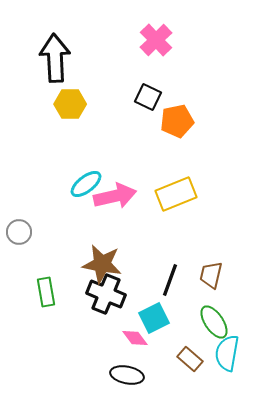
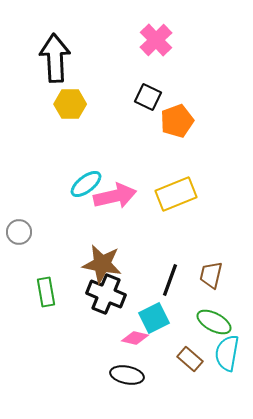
orange pentagon: rotated 8 degrees counterclockwise
green ellipse: rotated 28 degrees counterclockwise
pink diamond: rotated 40 degrees counterclockwise
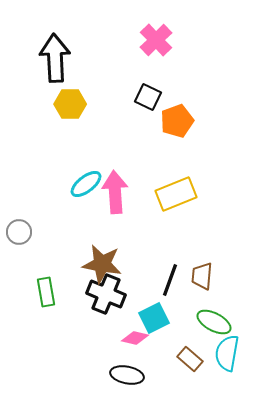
pink arrow: moved 4 px up; rotated 81 degrees counterclockwise
brown trapezoid: moved 9 px left, 1 px down; rotated 8 degrees counterclockwise
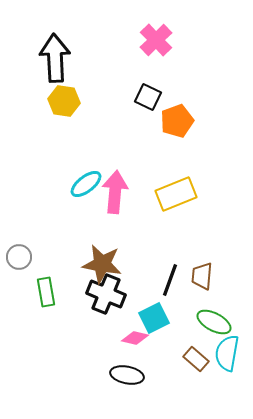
yellow hexagon: moved 6 px left, 3 px up; rotated 8 degrees clockwise
pink arrow: rotated 9 degrees clockwise
gray circle: moved 25 px down
brown rectangle: moved 6 px right
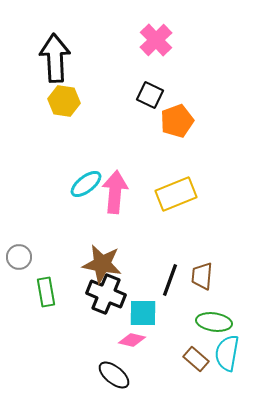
black square: moved 2 px right, 2 px up
cyan square: moved 11 px left, 5 px up; rotated 28 degrees clockwise
green ellipse: rotated 20 degrees counterclockwise
pink diamond: moved 3 px left, 2 px down
black ellipse: moved 13 px left; rotated 28 degrees clockwise
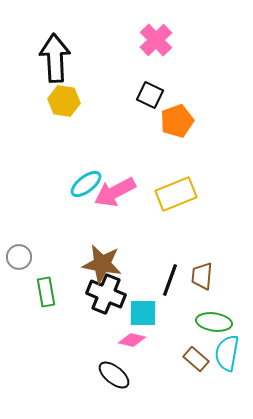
pink arrow: rotated 123 degrees counterclockwise
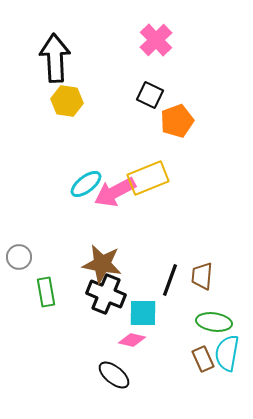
yellow hexagon: moved 3 px right
yellow rectangle: moved 28 px left, 16 px up
brown rectangle: moved 7 px right; rotated 25 degrees clockwise
